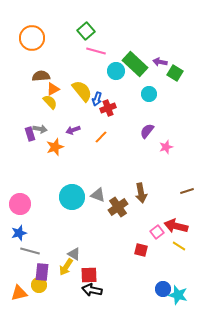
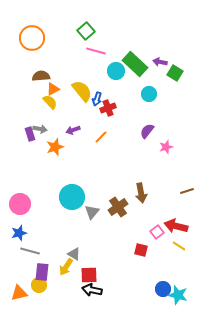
gray triangle at (98, 195): moved 6 px left, 17 px down; rotated 49 degrees clockwise
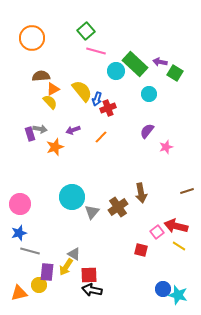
purple rectangle at (42, 272): moved 5 px right
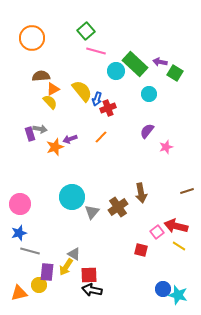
purple arrow at (73, 130): moved 3 px left, 9 px down
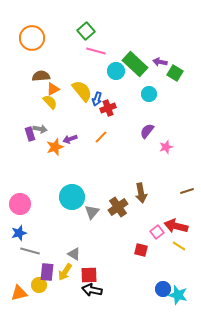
yellow arrow at (66, 267): moved 1 px left, 5 px down
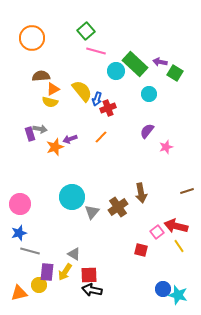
yellow semicircle at (50, 102): rotated 147 degrees clockwise
yellow line at (179, 246): rotated 24 degrees clockwise
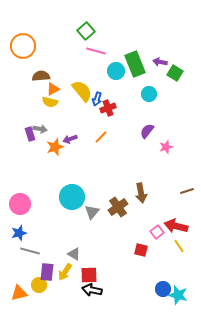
orange circle at (32, 38): moved 9 px left, 8 px down
green rectangle at (135, 64): rotated 25 degrees clockwise
